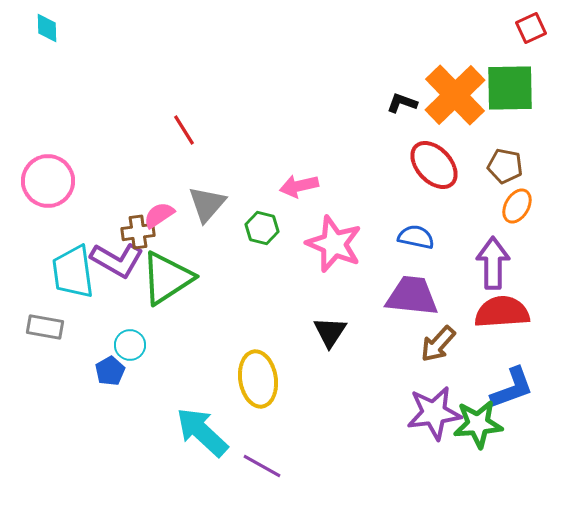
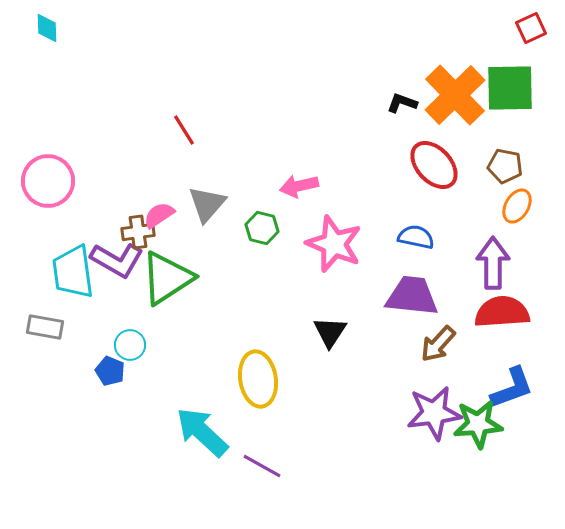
blue pentagon: rotated 20 degrees counterclockwise
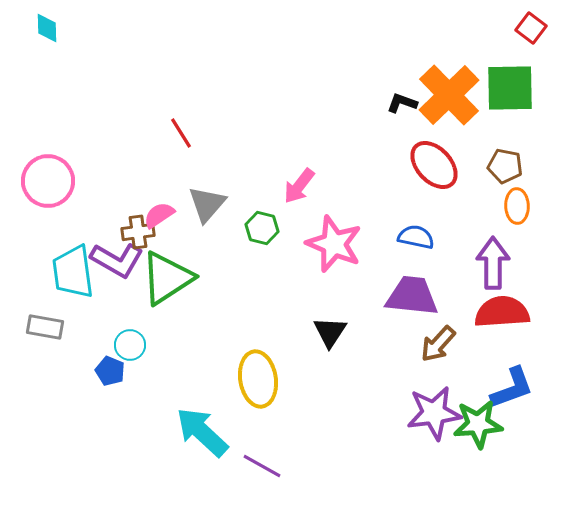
red square: rotated 28 degrees counterclockwise
orange cross: moved 6 px left
red line: moved 3 px left, 3 px down
pink arrow: rotated 39 degrees counterclockwise
orange ellipse: rotated 32 degrees counterclockwise
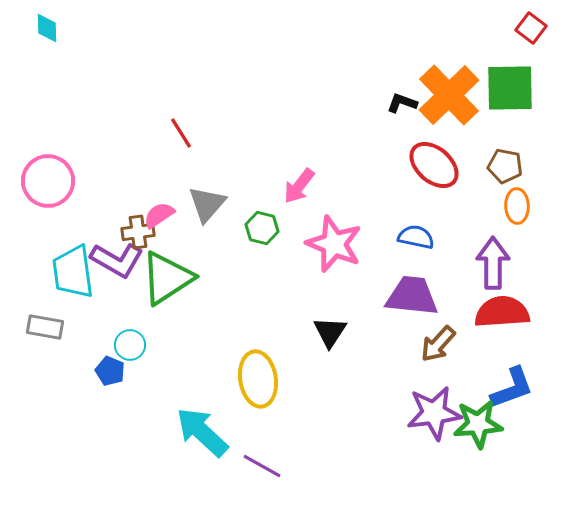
red ellipse: rotated 6 degrees counterclockwise
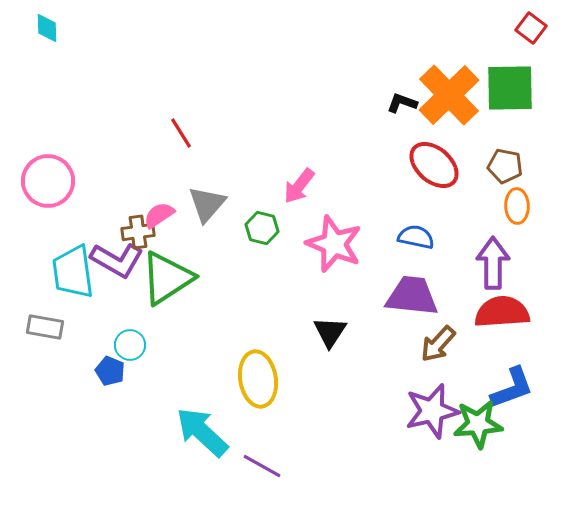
purple star: moved 2 px left, 2 px up; rotated 6 degrees counterclockwise
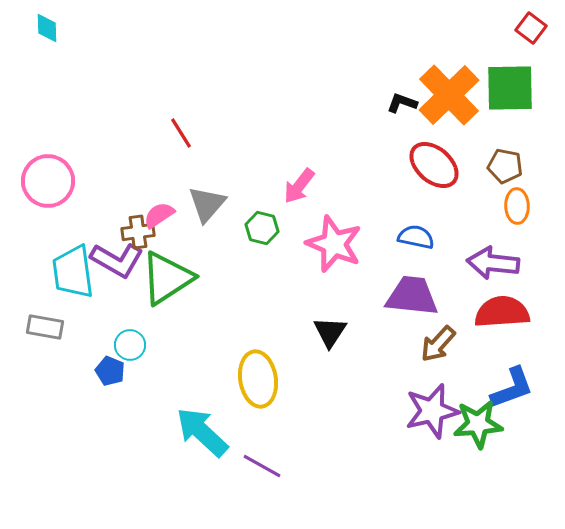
purple arrow: rotated 84 degrees counterclockwise
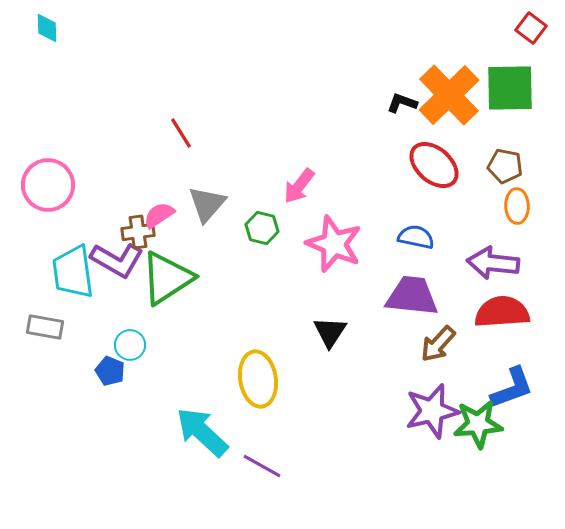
pink circle: moved 4 px down
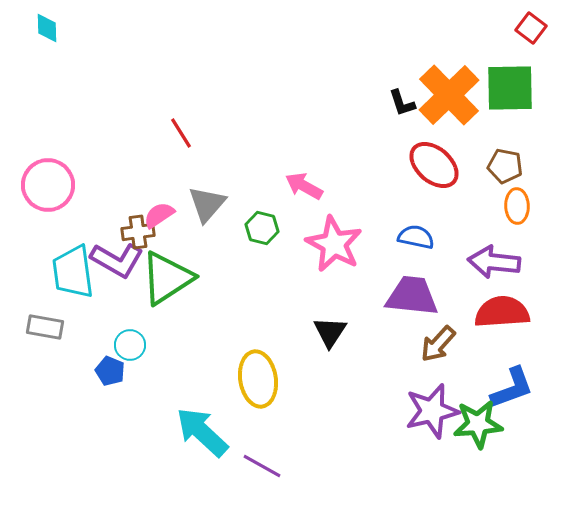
black L-shape: rotated 128 degrees counterclockwise
pink arrow: moved 5 px right; rotated 81 degrees clockwise
pink star: rotated 6 degrees clockwise
purple arrow: moved 1 px right, 1 px up
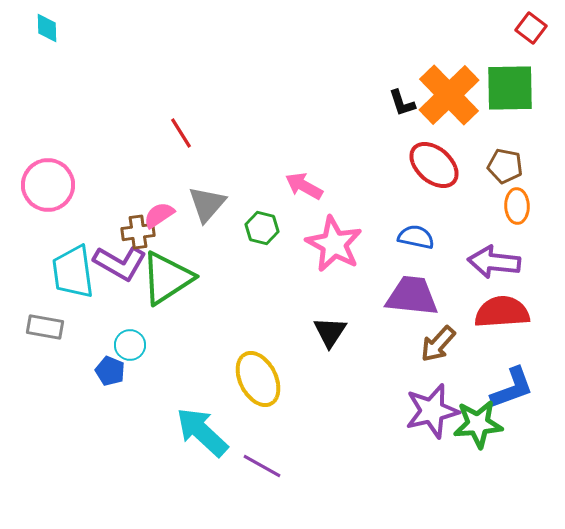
purple L-shape: moved 3 px right, 3 px down
yellow ellipse: rotated 18 degrees counterclockwise
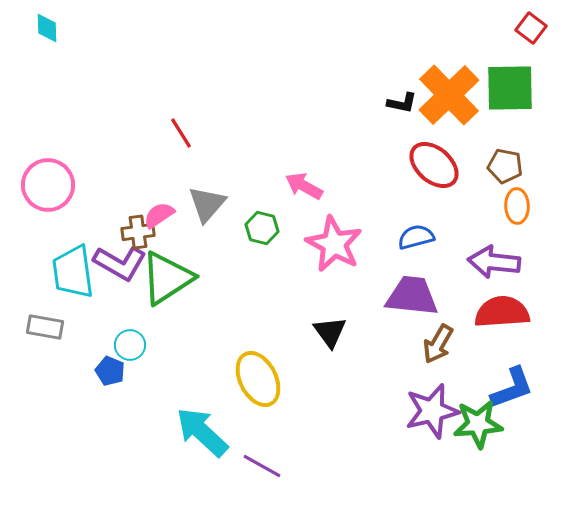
black L-shape: rotated 60 degrees counterclockwise
blue semicircle: rotated 27 degrees counterclockwise
black triangle: rotated 9 degrees counterclockwise
brown arrow: rotated 12 degrees counterclockwise
